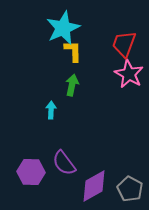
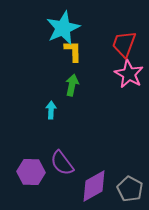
purple semicircle: moved 2 px left
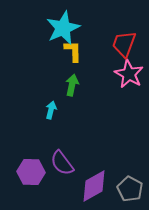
cyan arrow: rotated 12 degrees clockwise
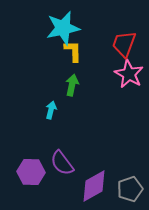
cyan star: rotated 12 degrees clockwise
gray pentagon: rotated 25 degrees clockwise
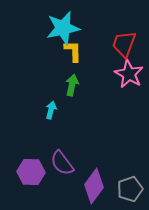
purple diamond: rotated 24 degrees counterclockwise
